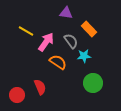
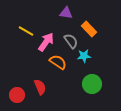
green circle: moved 1 px left, 1 px down
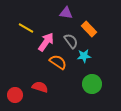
yellow line: moved 3 px up
red semicircle: rotated 49 degrees counterclockwise
red circle: moved 2 px left
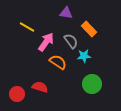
yellow line: moved 1 px right, 1 px up
red circle: moved 2 px right, 1 px up
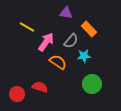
gray semicircle: rotated 77 degrees clockwise
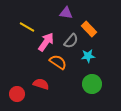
cyan star: moved 4 px right
red semicircle: moved 1 px right, 3 px up
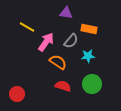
orange rectangle: rotated 35 degrees counterclockwise
red semicircle: moved 22 px right, 2 px down
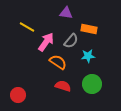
red circle: moved 1 px right, 1 px down
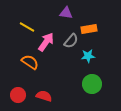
orange rectangle: rotated 21 degrees counterclockwise
orange semicircle: moved 28 px left
red semicircle: moved 19 px left, 10 px down
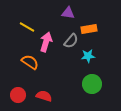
purple triangle: moved 2 px right
pink arrow: rotated 18 degrees counterclockwise
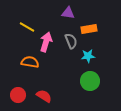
gray semicircle: rotated 63 degrees counterclockwise
orange semicircle: rotated 24 degrees counterclockwise
green circle: moved 2 px left, 3 px up
red semicircle: rotated 14 degrees clockwise
